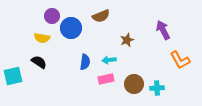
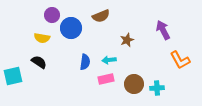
purple circle: moved 1 px up
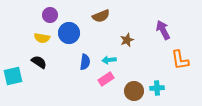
purple circle: moved 2 px left
blue circle: moved 2 px left, 5 px down
orange L-shape: rotated 20 degrees clockwise
pink rectangle: rotated 21 degrees counterclockwise
brown circle: moved 7 px down
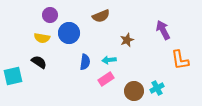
cyan cross: rotated 24 degrees counterclockwise
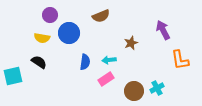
brown star: moved 4 px right, 3 px down
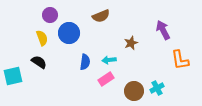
yellow semicircle: rotated 119 degrees counterclockwise
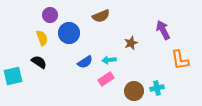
blue semicircle: rotated 49 degrees clockwise
cyan cross: rotated 16 degrees clockwise
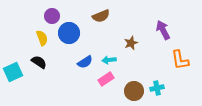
purple circle: moved 2 px right, 1 px down
cyan square: moved 4 px up; rotated 12 degrees counterclockwise
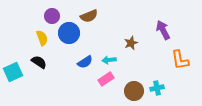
brown semicircle: moved 12 px left
